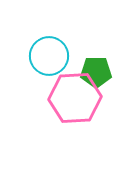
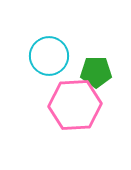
pink hexagon: moved 7 px down
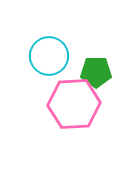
pink hexagon: moved 1 px left, 1 px up
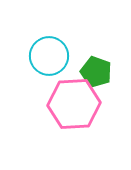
green pentagon: rotated 20 degrees clockwise
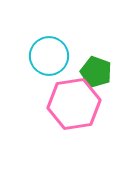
pink hexagon: rotated 6 degrees counterclockwise
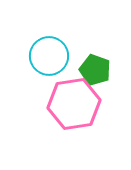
green pentagon: moved 1 px left, 2 px up
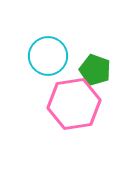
cyan circle: moved 1 px left
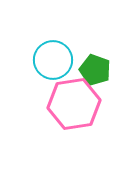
cyan circle: moved 5 px right, 4 px down
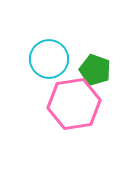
cyan circle: moved 4 px left, 1 px up
